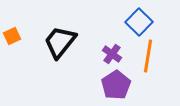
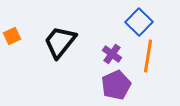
purple pentagon: rotated 8 degrees clockwise
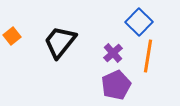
orange square: rotated 12 degrees counterclockwise
purple cross: moved 1 px right, 1 px up; rotated 12 degrees clockwise
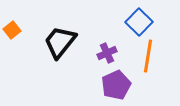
orange square: moved 6 px up
purple cross: moved 6 px left; rotated 18 degrees clockwise
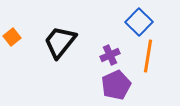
orange square: moved 7 px down
purple cross: moved 3 px right, 2 px down
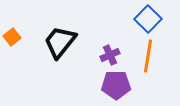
blue square: moved 9 px right, 3 px up
purple pentagon: rotated 24 degrees clockwise
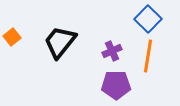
purple cross: moved 2 px right, 4 px up
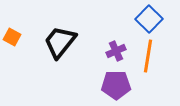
blue square: moved 1 px right
orange square: rotated 24 degrees counterclockwise
purple cross: moved 4 px right
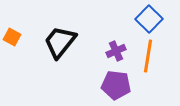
purple pentagon: rotated 8 degrees clockwise
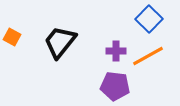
purple cross: rotated 24 degrees clockwise
orange line: rotated 52 degrees clockwise
purple pentagon: moved 1 px left, 1 px down
